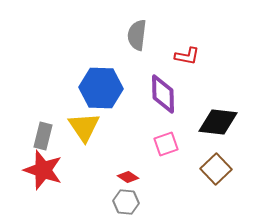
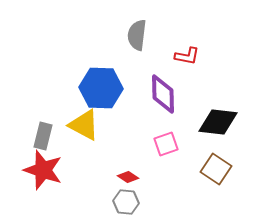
yellow triangle: moved 2 px up; rotated 28 degrees counterclockwise
brown square: rotated 12 degrees counterclockwise
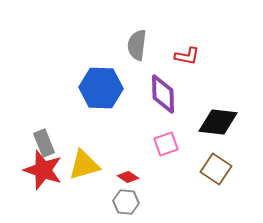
gray semicircle: moved 10 px down
yellow triangle: moved 40 px down; rotated 44 degrees counterclockwise
gray rectangle: moved 1 px right, 7 px down; rotated 36 degrees counterclockwise
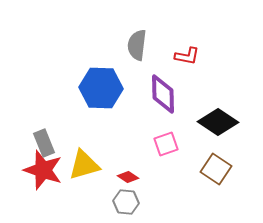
black diamond: rotated 27 degrees clockwise
